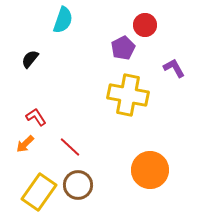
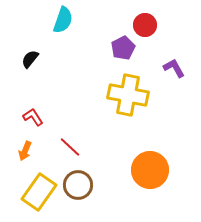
red L-shape: moved 3 px left
orange arrow: moved 7 px down; rotated 24 degrees counterclockwise
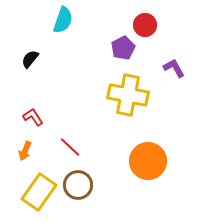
orange circle: moved 2 px left, 9 px up
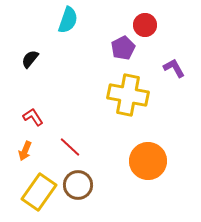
cyan semicircle: moved 5 px right
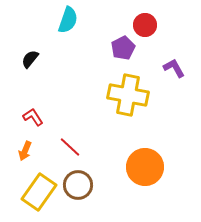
orange circle: moved 3 px left, 6 px down
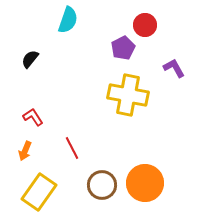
red line: moved 2 px right, 1 px down; rotated 20 degrees clockwise
orange circle: moved 16 px down
brown circle: moved 24 px right
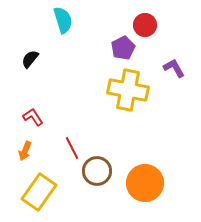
cyan semicircle: moved 5 px left; rotated 36 degrees counterclockwise
yellow cross: moved 5 px up
brown circle: moved 5 px left, 14 px up
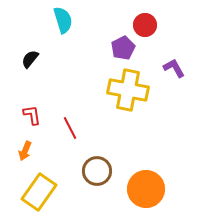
red L-shape: moved 1 px left, 2 px up; rotated 25 degrees clockwise
red line: moved 2 px left, 20 px up
orange circle: moved 1 px right, 6 px down
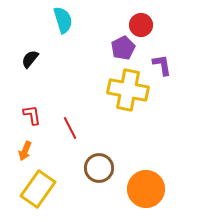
red circle: moved 4 px left
purple L-shape: moved 12 px left, 3 px up; rotated 20 degrees clockwise
brown circle: moved 2 px right, 3 px up
yellow rectangle: moved 1 px left, 3 px up
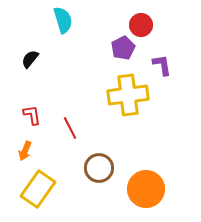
yellow cross: moved 5 px down; rotated 18 degrees counterclockwise
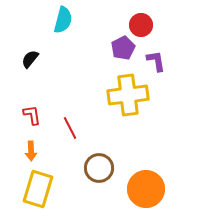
cyan semicircle: rotated 32 degrees clockwise
purple L-shape: moved 6 px left, 4 px up
orange arrow: moved 6 px right; rotated 24 degrees counterclockwise
yellow rectangle: rotated 18 degrees counterclockwise
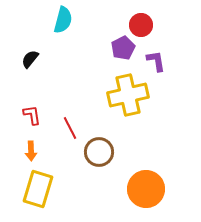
yellow cross: rotated 6 degrees counterclockwise
brown circle: moved 16 px up
